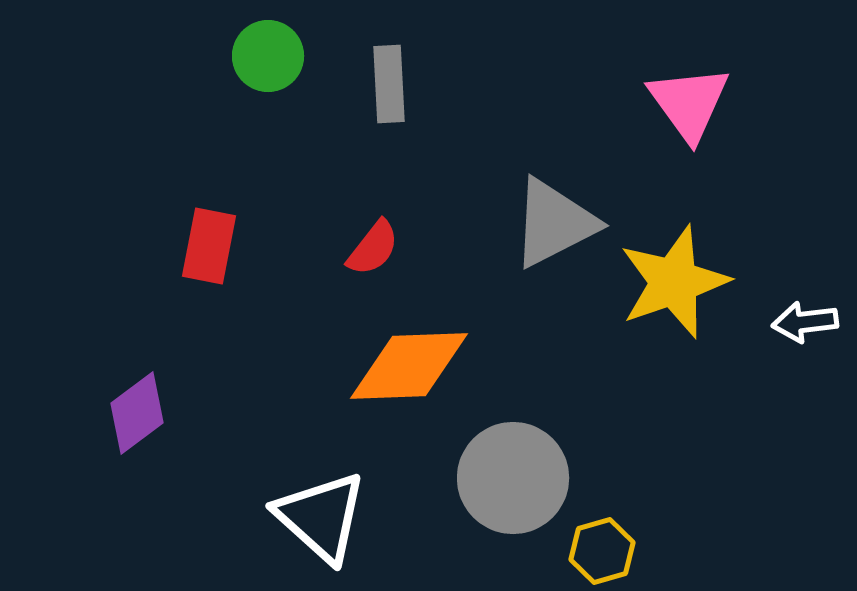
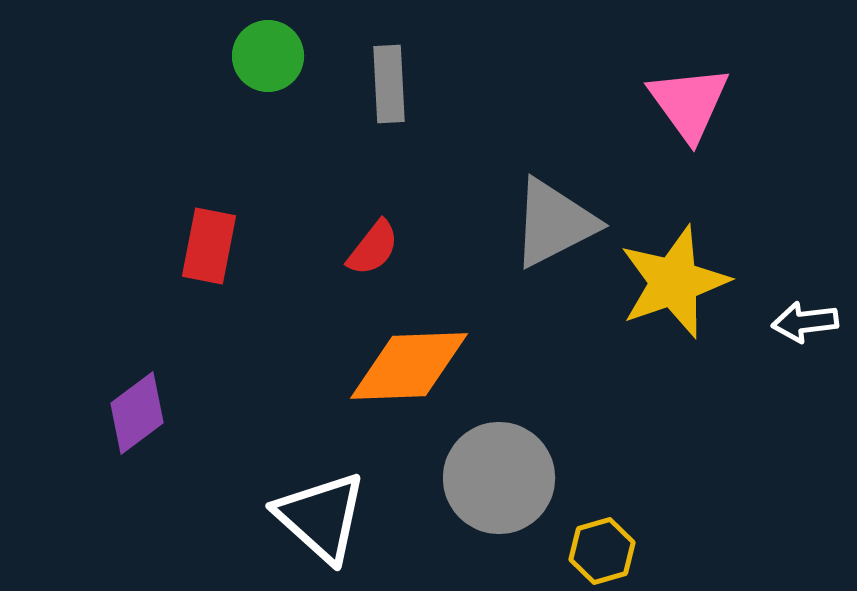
gray circle: moved 14 px left
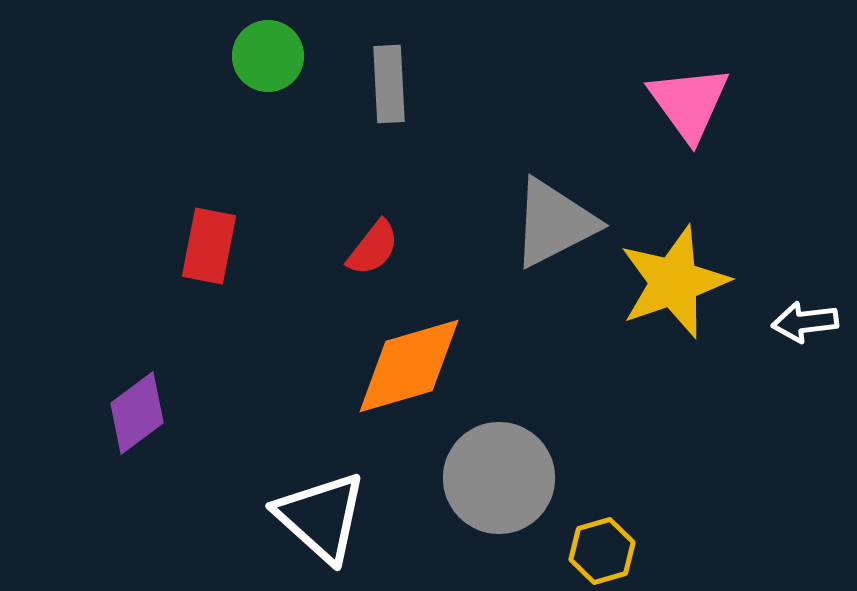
orange diamond: rotated 14 degrees counterclockwise
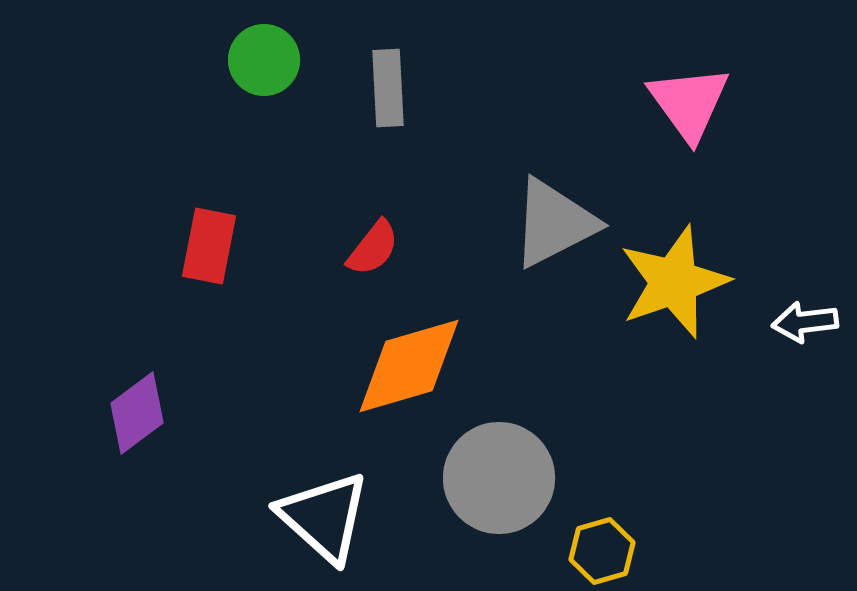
green circle: moved 4 px left, 4 px down
gray rectangle: moved 1 px left, 4 px down
white triangle: moved 3 px right
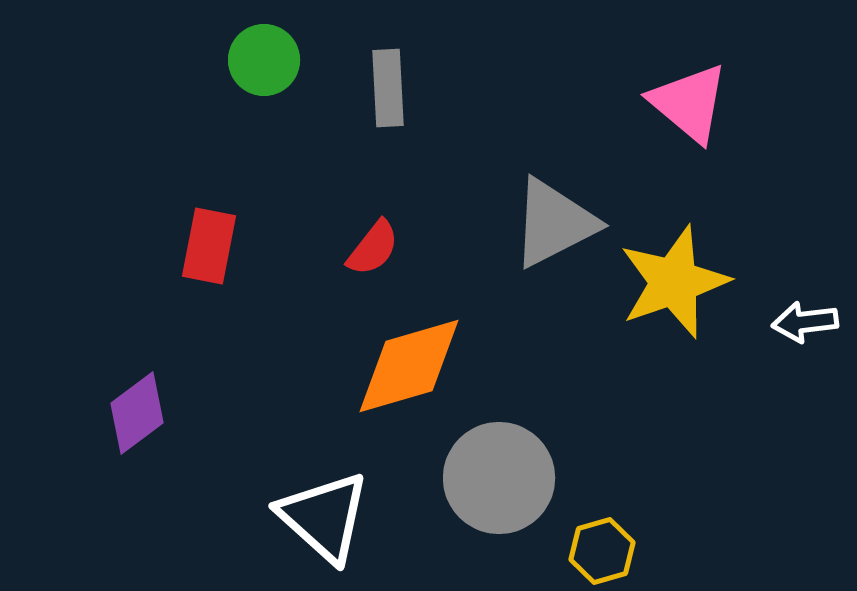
pink triangle: rotated 14 degrees counterclockwise
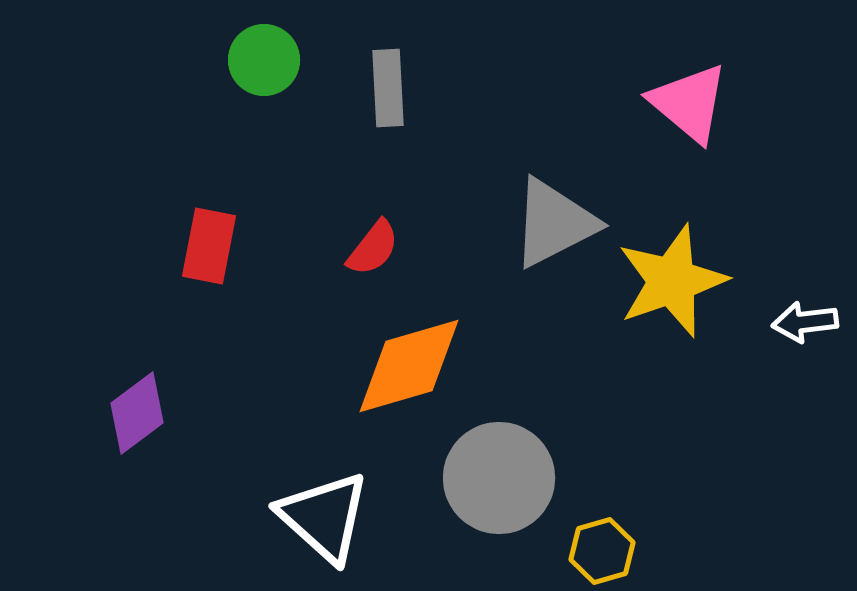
yellow star: moved 2 px left, 1 px up
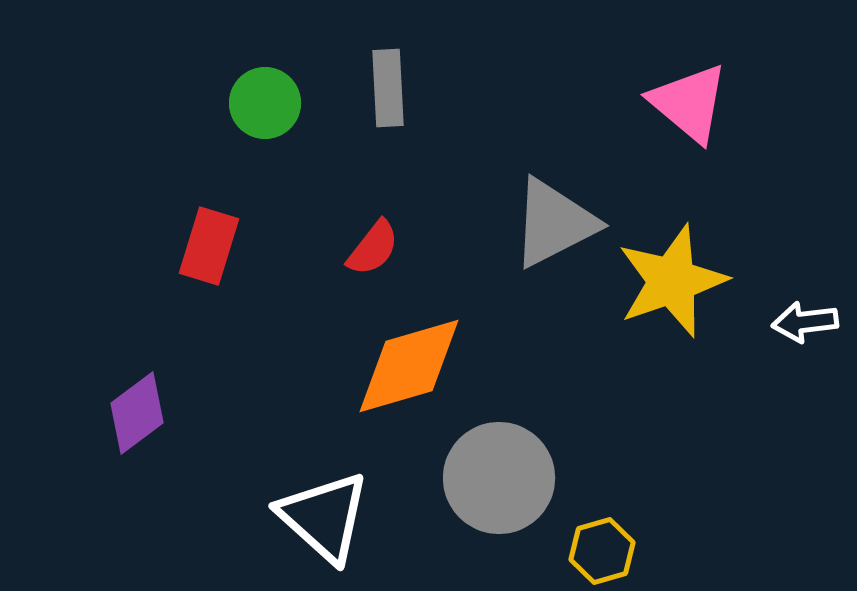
green circle: moved 1 px right, 43 px down
red rectangle: rotated 6 degrees clockwise
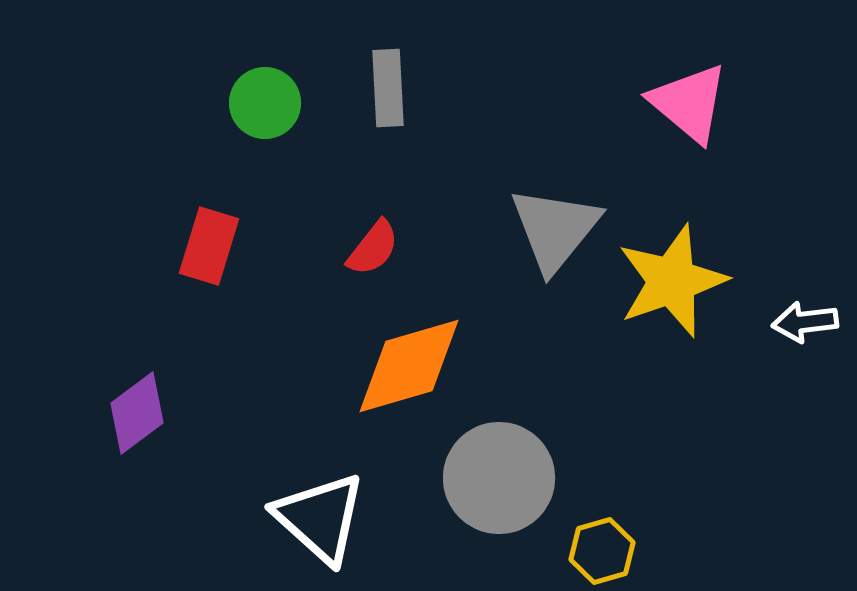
gray triangle: moved 1 px right, 6 px down; rotated 24 degrees counterclockwise
white triangle: moved 4 px left, 1 px down
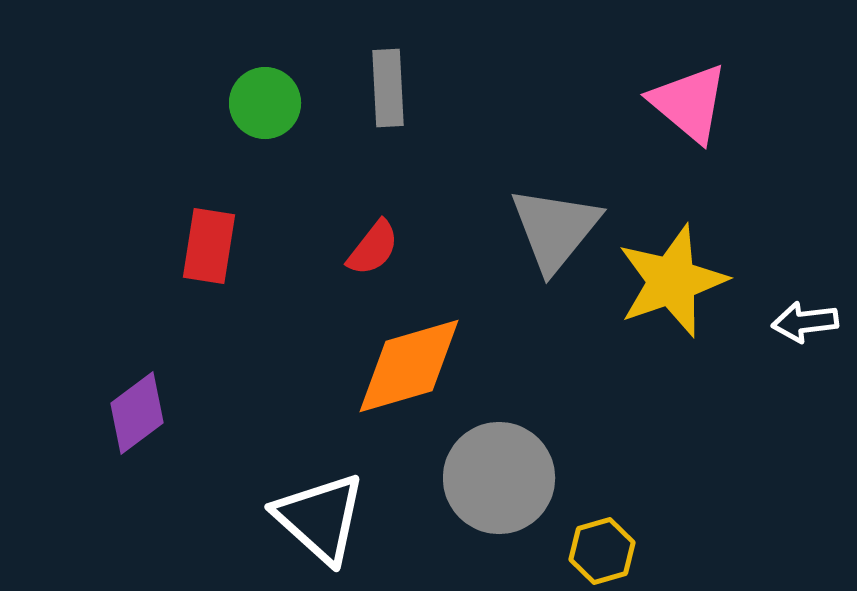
red rectangle: rotated 8 degrees counterclockwise
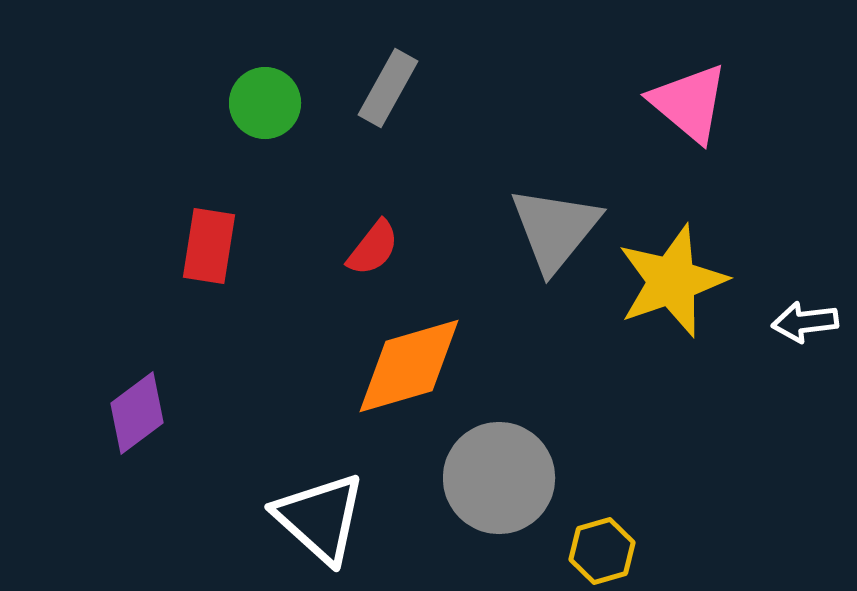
gray rectangle: rotated 32 degrees clockwise
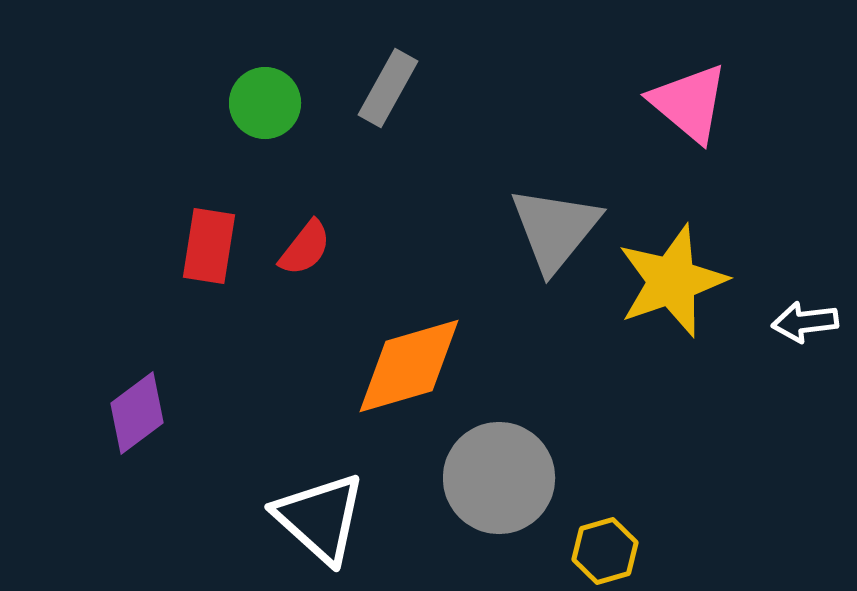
red semicircle: moved 68 px left
yellow hexagon: moved 3 px right
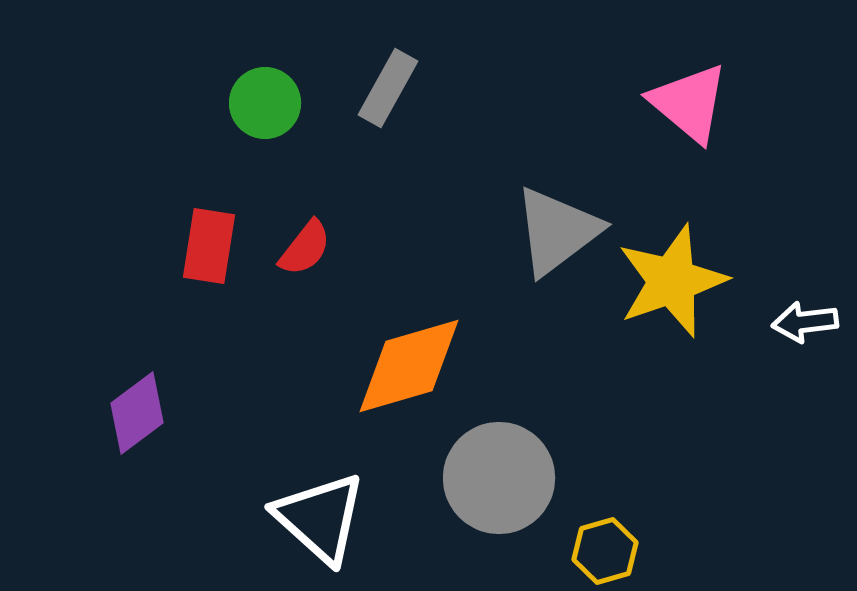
gray triangle: moved 2 px right, 2 px down; rotated 14 degrees clockwise
